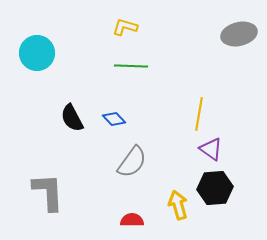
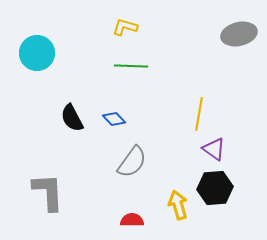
purple triangle: moved 3 px right
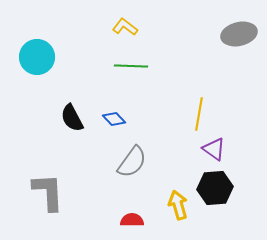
yellow L-shape: rotated 20 degrees clockwise
cyan circle: moved 4 px down
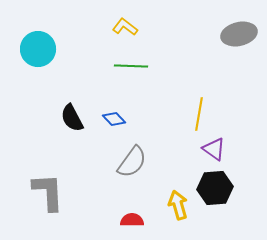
cyan circle: moved 1 px right, 8 px up
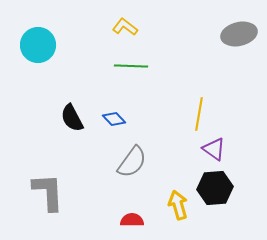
cyan circle: moved 4 px up
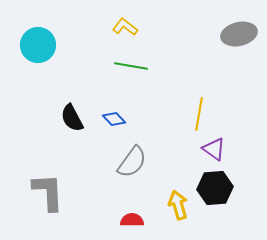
green line: rotated 8 degrees clockwise
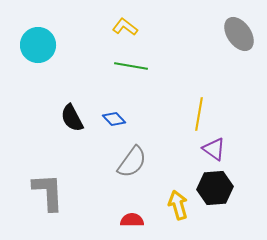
gray ellipse: rotated 68 degrees clockwise
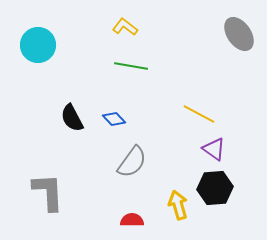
yellow line: rotated 72 degrees counterclockwise
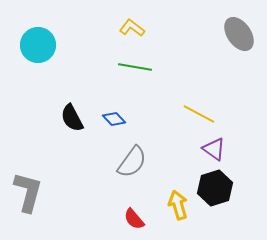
yellow L-shape: moved 7 px right, 1 px down
green line: moved 4 px right, 1 px down
black hexagon: rotated 12 degrees counterclockwise
gray L-shape: moved 20 px left; rotated 18 degrees clockwise
red semicircle: moved 2 px right, 1 px up; rotated 130 degrees counterclockwise
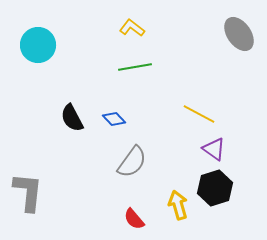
green line: rotated 20 degrees counterclockwise
gray L-shape: rotated 9 degrees counterclockwise
